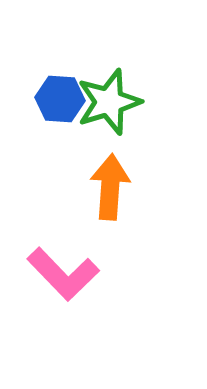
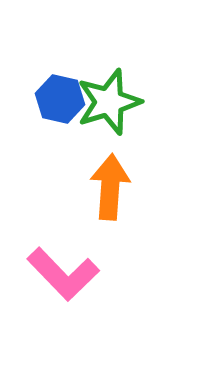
blue hexagon: rotated 9 degrees clockwise
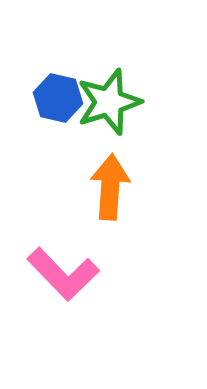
blue hexagon: moved 2 px left, 1 px up
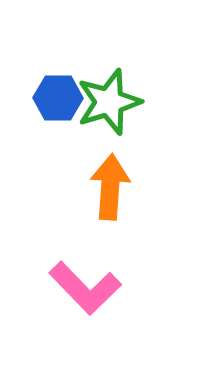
blue hexagon: rotated 12 degrees counterclockwise
pink L-shape: moved 22 px right, 14 px down
